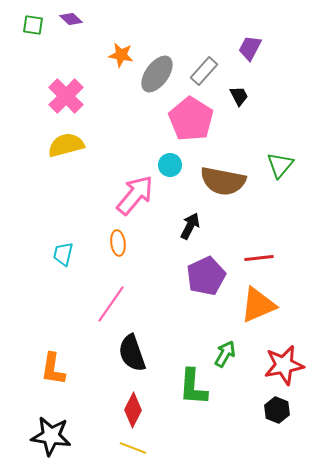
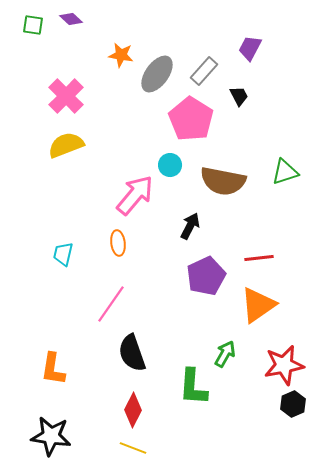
yellow semicircle: rotated 6 degrees counterclockwise
green triangle: moved 5 px right, 7 px down; rotated 32 degrees clockwise
orange triangle: rotated 12 degrees counterclockwise
black hexagon: moved 16 px right, 6 px up; rotated 15 degrees clockwise
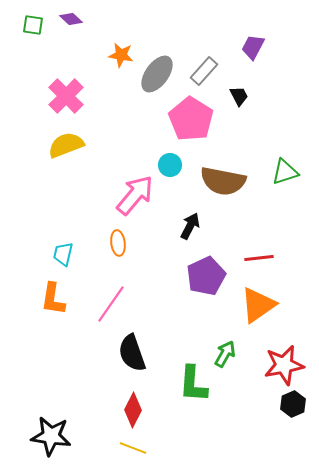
purple trapezoid: moved 3 px right, 1 px up
orange L-shape: moved 70 px up
green L-shape: moved 3 px up
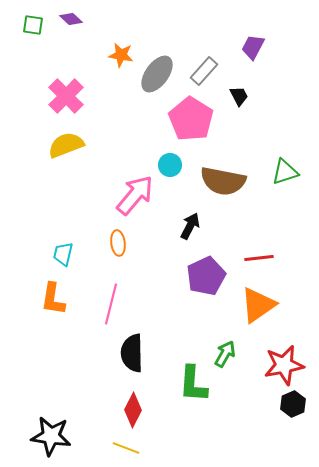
pink line: rotated 21 degrees counterclockwise
black semicircle: rotated 18 degrees clockwise
yellow line: moved 7 px left
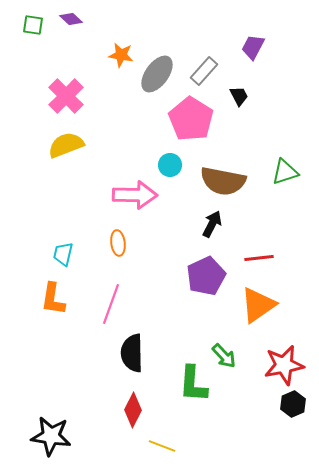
pink arrow: rotated 51 degrees clockwise
black arrow: moved 22 px right, 2 px up
pink line: rotated 6 degrees clockwise
green arrow: moved 1 px left, 2 px down; rotated 108 degrees clockwise
yellow line: moved 36 px right, 2 px up
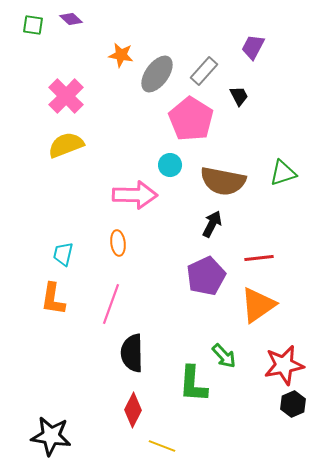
green triangle: moved 2 px left, 1 px down
